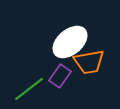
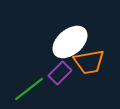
purple rectangle: moved 3 px up; rotated 10 degrees clockwise
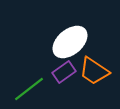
orange trapezoid: moved 5 px right, 9 px down; rotated 44 degrees clockwise
purple rectangle: moved 4 px right, 1 px up; rotated 10 degrees clockwise
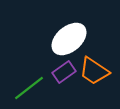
white ellipse: moved 1 px left, 3 px up
green line: moved 1 px up
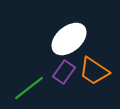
purple rectangle: rotated 20 degrees counterclockwise
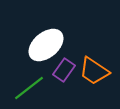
white ellipse: moved 23 px left, 6 px down
purple rectangle: moved 2 px up
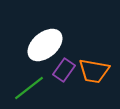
white ellipse: moved 1 px left
orange trapezoid: rotated 24 degrees counterclockwise
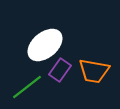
purple rectangle: moved 4 px left
green line: moved 2 px left, 1 px up
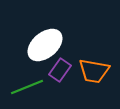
green line: rotated 16 degrees clockwise
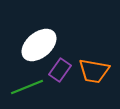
white ellipse: moved 6 px left
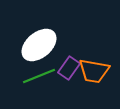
purple rectangle: moved 9 px right, 2 px up
green line: moved 12 px right, 11 px up
